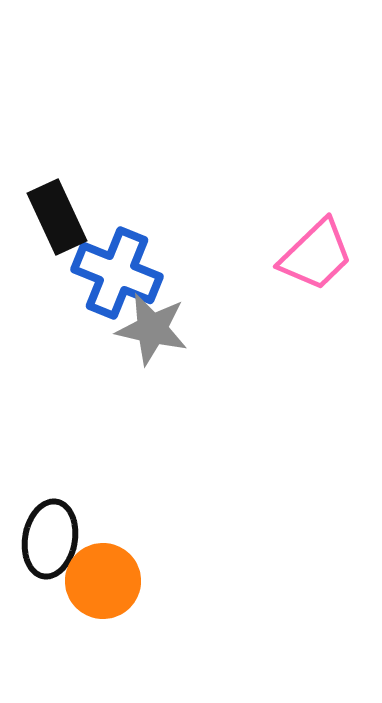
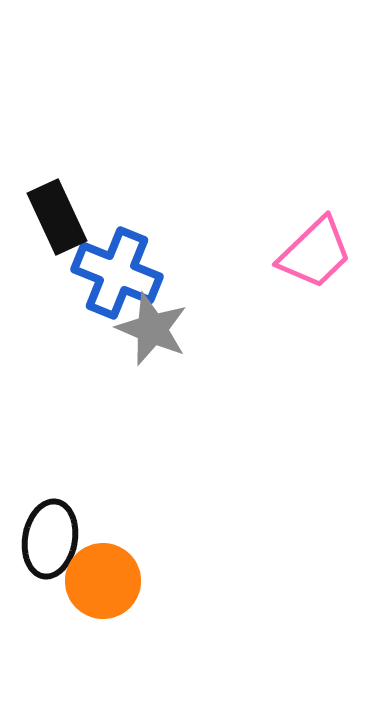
pink trapezoid: moved 1 px left, 2 px up
gray star: rotated 10 degrees clockwise
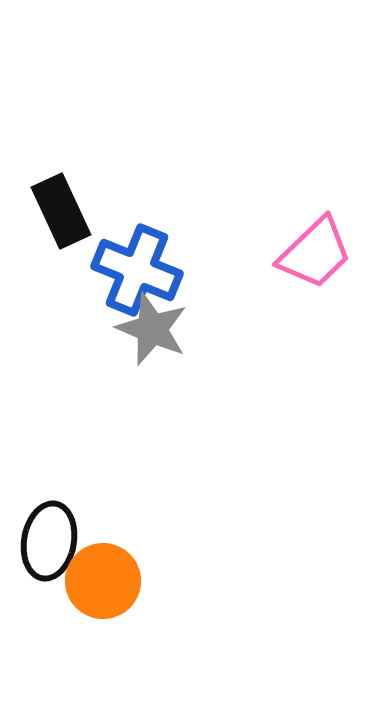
black rectangle: moved 4 px right, 6 px up
blue cross: moved 20 px right, 3 px up
black ellipse: moved 1 px left, 2 px down
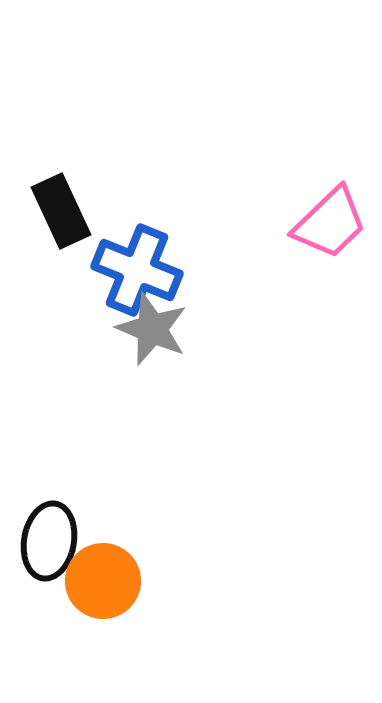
pink trapezoid: moved 15 px right, 30 px up
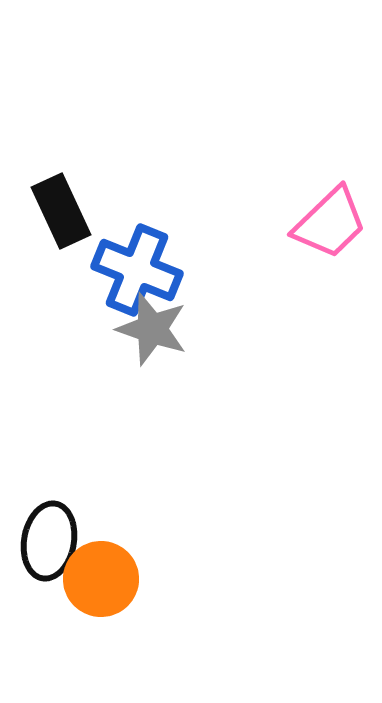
gray star: rotated 4 degrees counterclockwise
orange circle: moved 2 px left, 2 px up
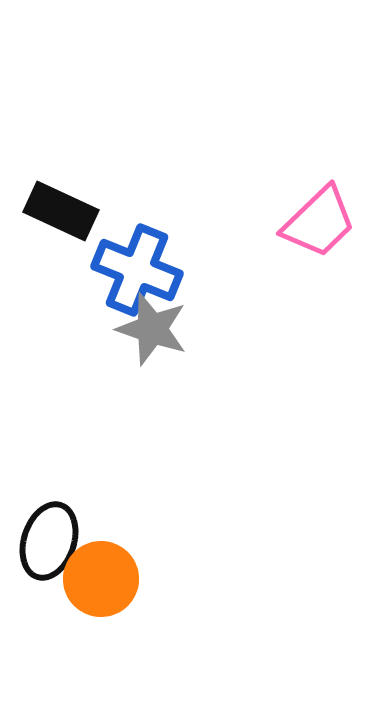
black rectangle: rotated 40 degrees counterclockwise
pink trapezoid: moved 11 px left, 1 px up
black ellipse: rotated 8 degrees clockwise
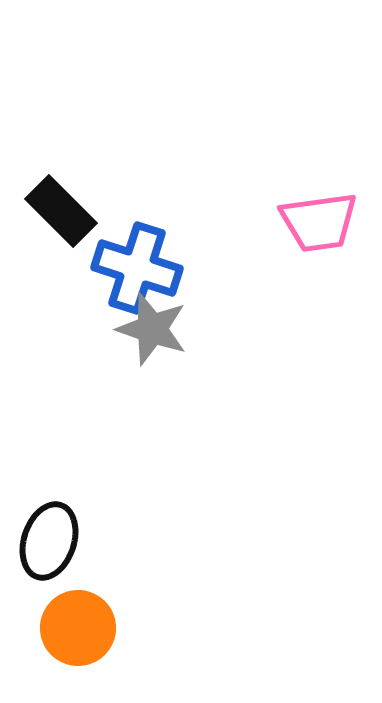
black rectangle: rotated 20 degrees clockwise
pink trapezoid: rotated 36 degrees clockwise
blue cross: moved 2 px up; rotated 4 degrees counterclockwise
orange circle: moved 23 px left, 49 px down
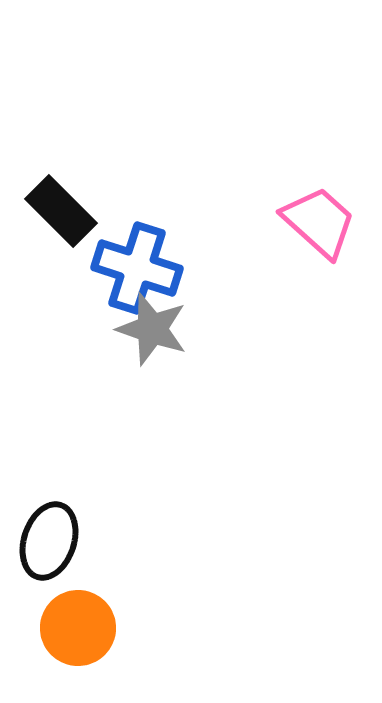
pink trapezoid: rotated 130 degrees counterclockwise
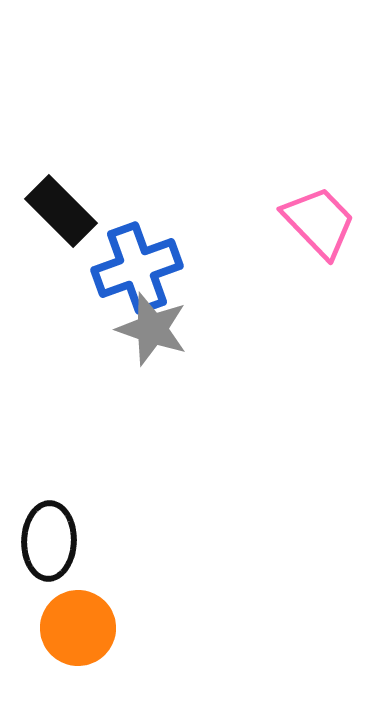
pink trapezoid: rotated 4 degrees clockwise
blue cross: rotated 38 degrees counterclockwise
black ellipse: rotated 16 degrees counterclockwise
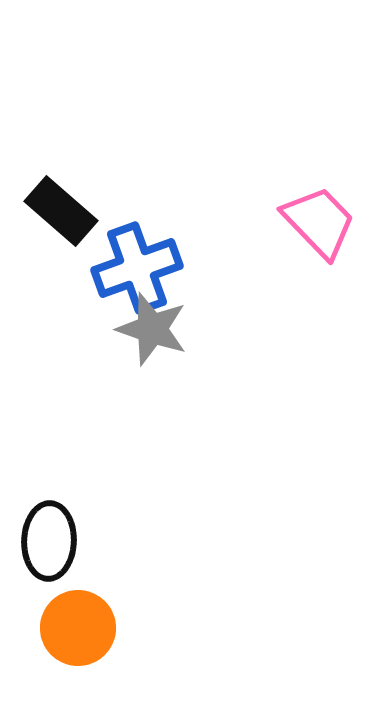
black rectangle: rotated 4 degrees counterclockwise
